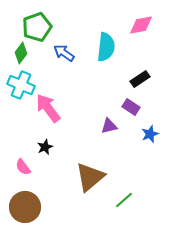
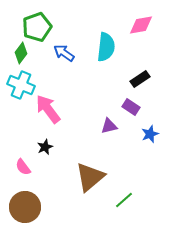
pink arrow: moved 1 px down
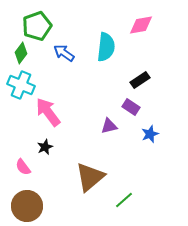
green pentagon: moved 1 px up
black rectangle: moved 1 px down
pink arrow: moved 3 px down
brown circle: moved 2 px right, 1 px up
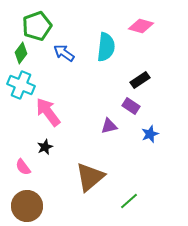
pink diamond: moved 1 px down; rotated 25 degrees clockwise
purple rectangle: moved 1 px up
green line: moved 5 px right, 1 px down
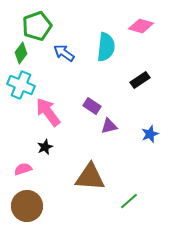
purple rectangle: moved 39 px left
pink semicircle: moved 2 px down; rotated 108 degrees clockwise
brown triangle: rotated 44 degrees clockwise
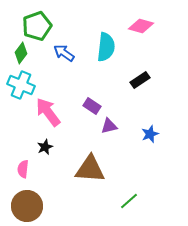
pink semicircle: rotated 66 degrees counterclockwise
brown triangle: moved 8 px up
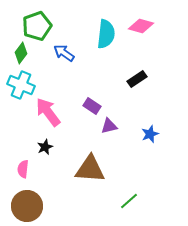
cyan semicircle: moved 13 px up
black rectangle: moved 3 px left, 1 px up
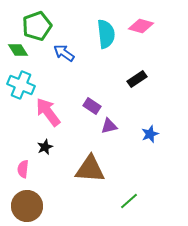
cyan semicircle: rotated 12 degrees counterclockwise
green diamond: moved 3 px left, 3 px up; rotated 70 degrees counterclockwise
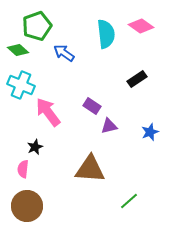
pink diamond: rotated 20 degrees clockwise
green diamond: rotated 15 degrees counterclockwise
blue star: moved 2 px up
black star: moved 10 px left
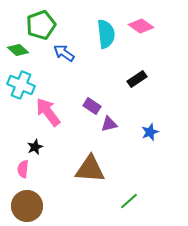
green pentagon: moved 4 px right, 1 px up
purple triangle: moved 2 px up
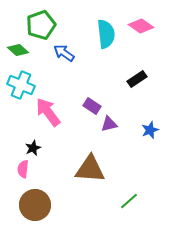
blue star: moved 2 px up
black star: moved 2 px left, 1 px down
brown circle: moved 8 px right, 1 px up
